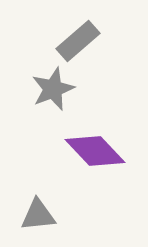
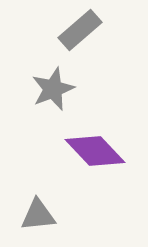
gray rectangle: moved 2 px right, 11 px up
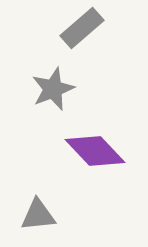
gray rectangle: moved 2 px right, 2 px up
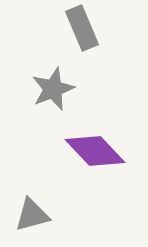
gray rectangle: rotated 72 degrees counterclockwise
gray triangle: moved 6 px left; rotated 9 degrees counterclockwise
